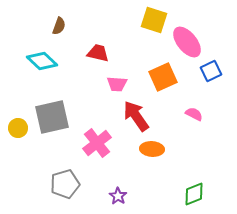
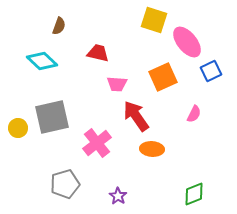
pink semicircle: rotated 90 degrees clockwise
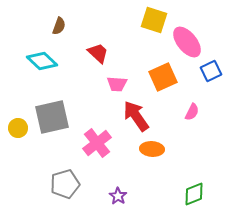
red trapezoid: rotated 30 degrees clockwise
pink semicircle: moved 2 px left, 2 px up
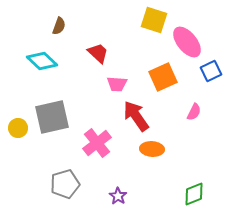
pink semicircle: moved 2 px right
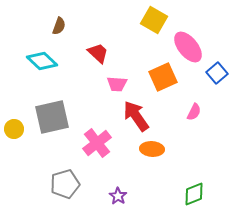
yellow square: rotated 12 degrees clockwise
pink ellipse: moved 1 px right, 5 px down
blue square: moved 6 px right, 2 px down; rotated 15 degrees counterclockwise
yellow circle: moved 4 px left, 1 px down
